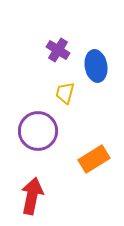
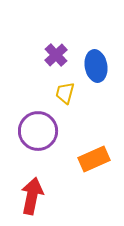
purple cross: moved 2 px left, 5 px down; rotated 15 degrees clockwise
orange rectangle: rotated 8 degrees clockwise
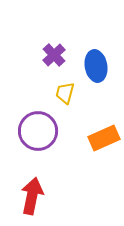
purple cross: moved 2 px left
orange rectangle: moved 10 px right, 21 px up
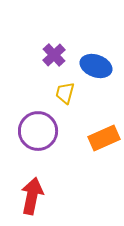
blue ellipse: rotated 60 degrees counterclockwise
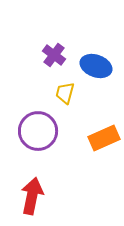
purple cross: rotated 10 degrees counterclockwise
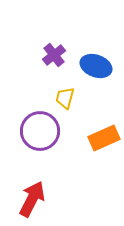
purple cross: rotated 15 degrees clockwise
yellow trapezoid: moved 5 px down
purple circle: moved 2 px right
red arrow: moved 3 px down; rotated 15 degrees clockwise
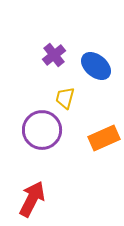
blue ellipse: rotated 20 degrees clockwise
purple circle: moved 2 px right, 1 px up
